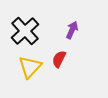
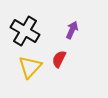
black cross: rotated 16 degrees counterclockwise
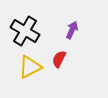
yellow triangle: rotated 20 degrees clockwise
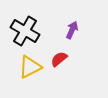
red semicircle: rotated 24 degrees clockwise
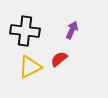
black cross: rotated 24 degrees counterclockwise
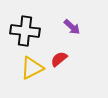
purple arrow: moved 3 px up; rotated 108 degrees clockwise
yellow triangle: moved 2 px right, 1 px down
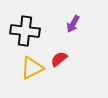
purple arrow: moved 1 px right, 3 px up; rotated 78 degrees clockwise
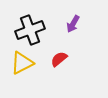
black cross: moved 5 px right, 1 px up; rotated 28 degrees counterclockwise
yellow triangle: moved 10 px left, 5 px up
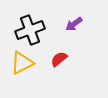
purple arrow: moved 1 px right; rotated 24 degrees clockwise
